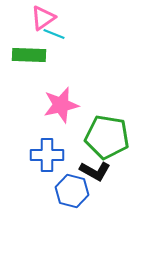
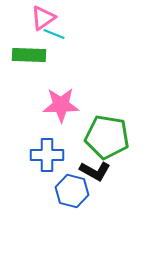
pink star: rotated 12 degrees clockwise
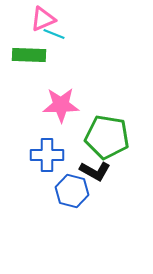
pink triangle: moved 1 px down; rotated 12 degrees clockwise
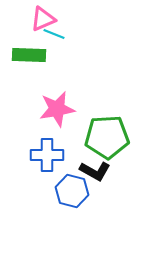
pink star: moved 4 px left, 4 px down; rotated 9 degrees counterclockwise
green pentagon: rotated 12 degrees counterclockwise
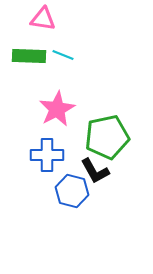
pink triangle: rotated 32 degrees clockwise
cyan line: moved 9 px right, 21 px down
green rectangle: moved 1 px down
pink star: rotated 18 degrees counterclockwise
green pentagon: rotated 9 degrees counterclockwise
black L-shape: rotated 32 degrees clockwise
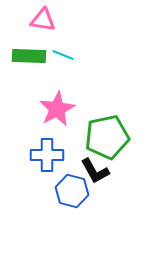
pink triangle: moved 1 px down
